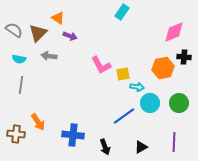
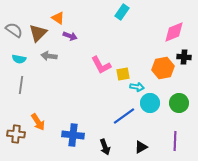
purple line: moved 1 px right, 1 px up
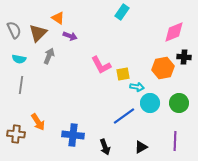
gray semicircle: rotated 30 degrees clockwise
gray arrow: rotated 105 degrees clockwise
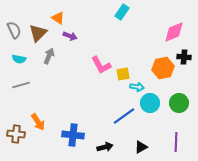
gray line: rotated 66 degrees clockwise
purple line: moved 1 px right, 1 px down
black arrow: rotated 84 degrees counterclockwise
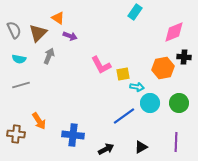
cyan rectangle: moved 13 px right
orange arrow: moved 1 px right, 1 px up
black arrow: moved 1 px right, 2 px down; rotated 14 degrees counterclockwise
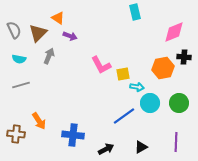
cyan rectangle: rotated 49 degrees counterclockwise
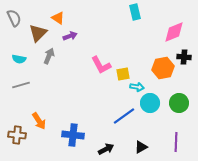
gray semicircle: moved 12 px up
purple arrow: rotated 40 degrees counterclockwise
brown cross: moved 1 px right, 1 px down
